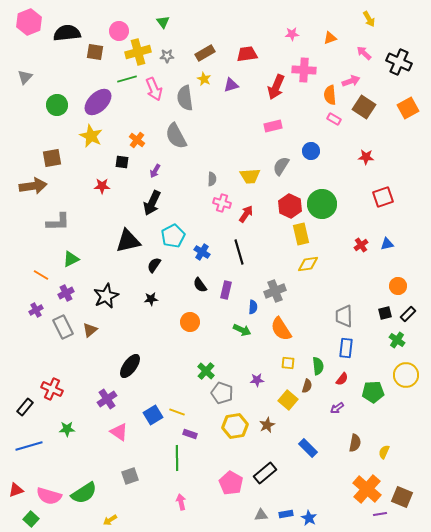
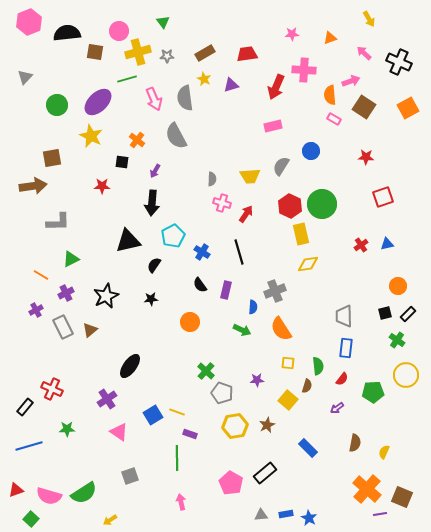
pink arrow at (154, 89): moved 10 px down
black arrow at (152, 203): rotated 20 degrees counterclockwise
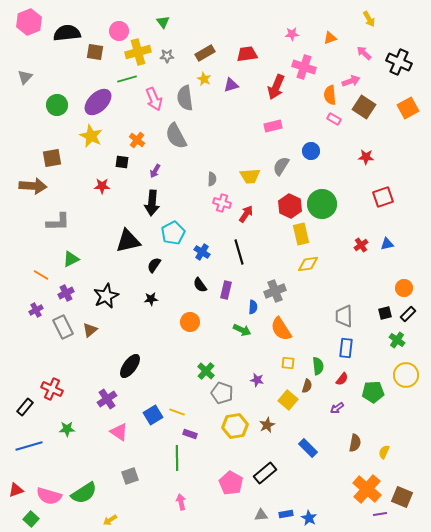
pink cross at (304, 70): moved 3 px up; rotated 15 degrees clockwise
brown arrow at (33, 186): rotated 12 degrees clockwise
cyan pentagon at (173, 236): moved 3 px up
orange circle at (398, 286): moved 6 px right, 2 px down
purple star at (257, 380): rotated 16 degrees clockwise
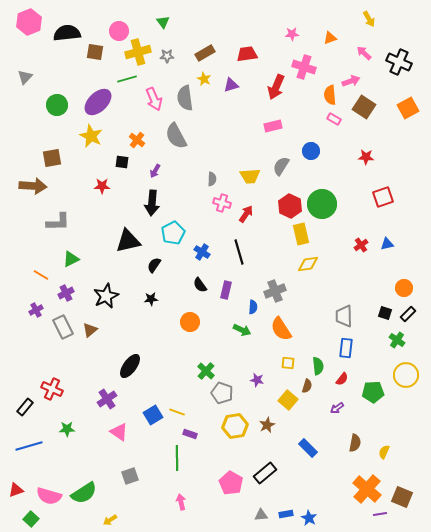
black square at (385, 313): rotated 32 degrees clockwise
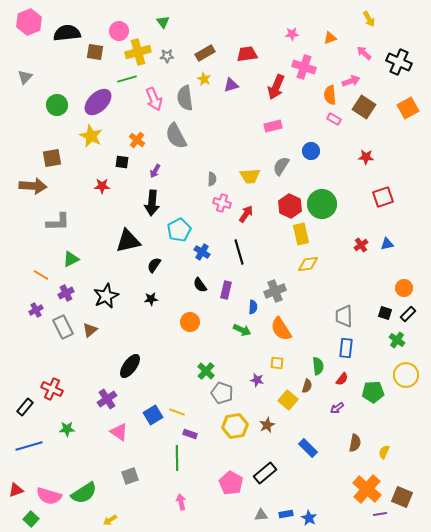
cyan pentagon at (173, 233): moved 6 px right, 3 px up
yellow square at (288, 363): moved 11 px left
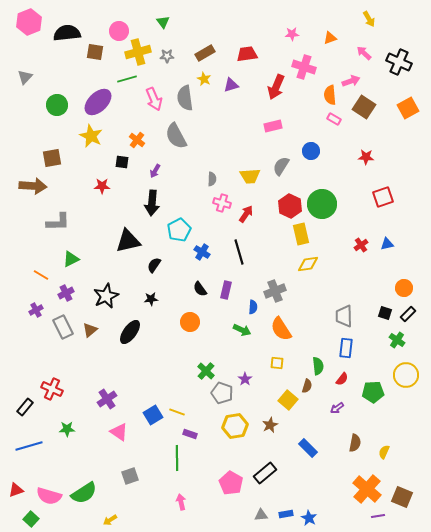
black semicircle at (200, 285): moved 4 px down
black ellipse at (130, 366): moved 34 px up
purple star at (257, 380): moved 12 px left, 1 px up; rotated 24 degrees clockwise
brown star at (267, 425): moved 3 px right
purple line at (380, 514): moved 2 px left, 2 px down
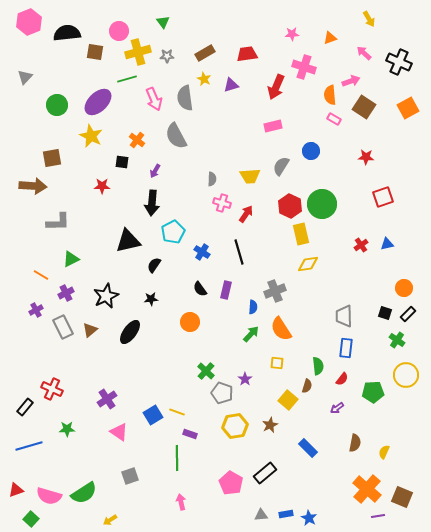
cyan pentagon at (179, 230): moved 6 px left, 2 px down
green arrow at (242, 330): moved 9 px right, 4 px down; rotated 72 degrees counterclockwise
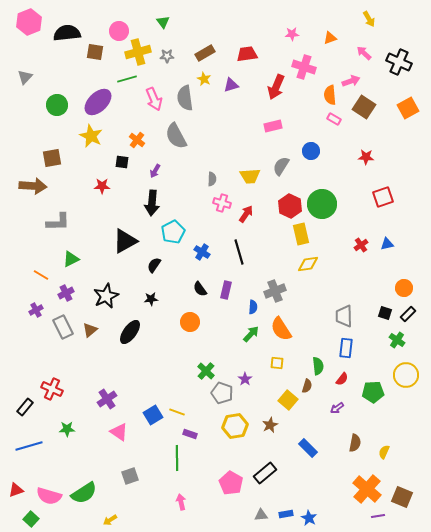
black triangle at (128, 241): moved 3 px left; rotated 16 degrees counterclockwise
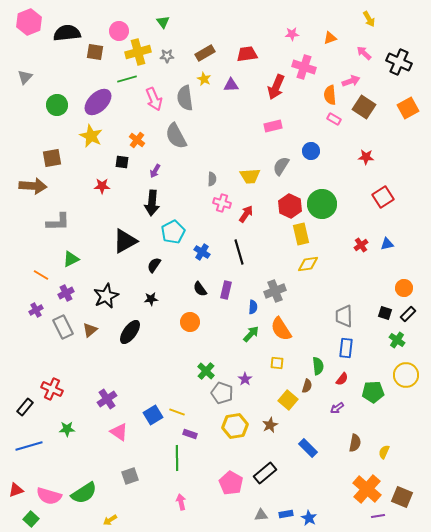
purple triangle at (231, 85): rotated 14 degrees clockwise
red square at (383, 197): rotated 15 degrees counterclockwise
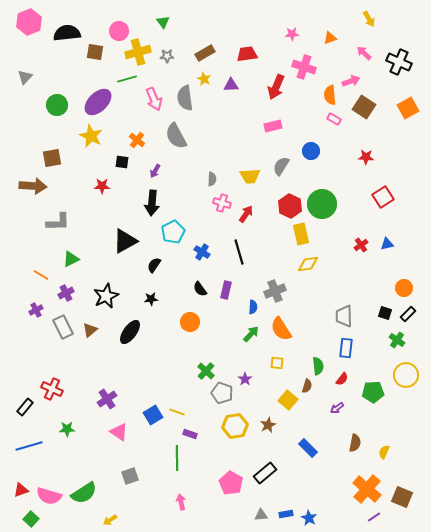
brown star at (270, 425): moved 2 px left
red triangle at (16, 490): moved 5 px right
purple line at (378, 516): moved 4 px left, 1 px down; rotated 24 degrees counterclockwise
